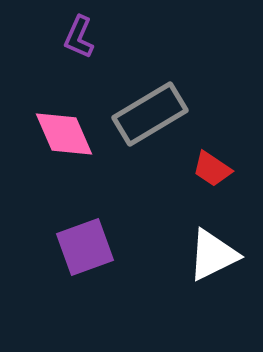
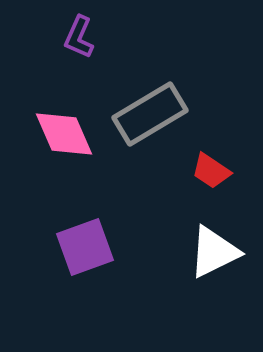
red trapezoid: moved 1 px left, 2 px down
white triangle: moved 1 px right, 3 px up
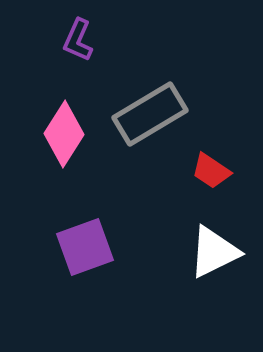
purple L-shape: moved 1 px left, 3 px down
pink diamond: rotated 56 degrees clockwise
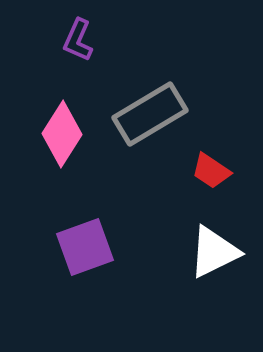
pink diamond: moved 2 px left
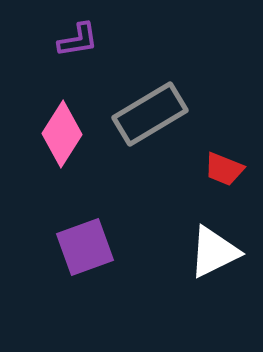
purple L-shape: rotated 123 degrees counterclockwise
red trapezoid: moved 13 px right, 2 px up; rotated 12 degrees counterclockwise
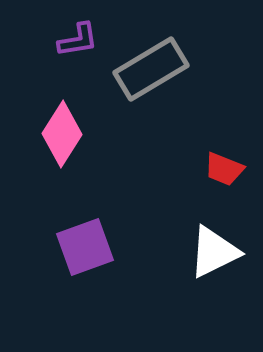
gray rectangle: moved 1 px right, 45 px up
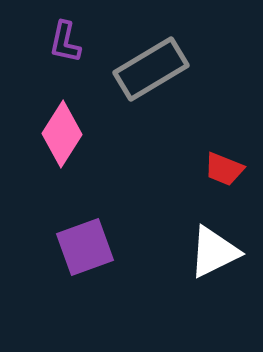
purple L-shape: moved 13 px left, 2 px down; rotated 111 degrees clockwise
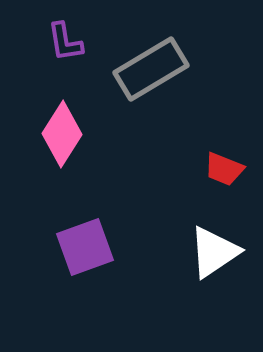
purple L-shape: rotated 21 degrees counterclockwise
white triangle: rotated 8 degrees counterclockwise
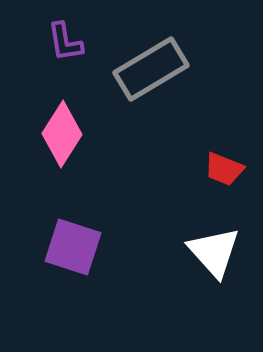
purple square: moved 12 px left; rotated 38 degrees clockwise
white triangle: rotated 38 degrees counterclockwise
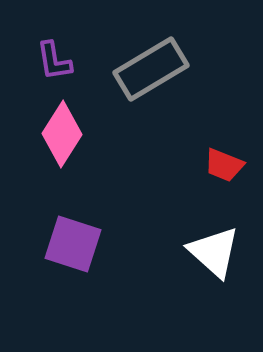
purple L-shape: moved 11 px left, 19 px down
red trapezoid: moved 4 px up
purple square: moved 3 px up
white triangle: rotated 6 degrees counterclockwise
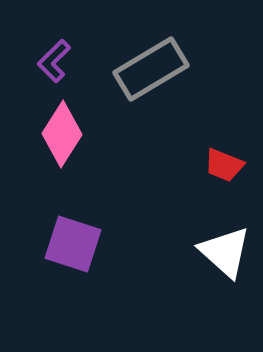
purple L-shape: rotated 54 degrees clockwise
white triangle: moved 11 px right
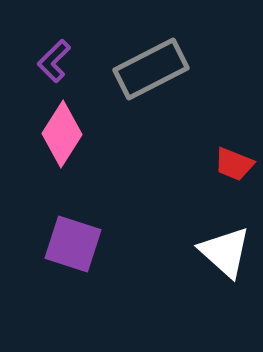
gray rectangle: rotated 4 degrees clockwise
red trapezoid: moved 10 px right, 1 px up
